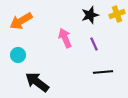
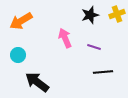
purple line: moved 3 px down; rotated 48 degrees counterclockwise
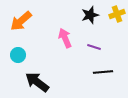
orange arrow: rotated 10 degrees counterclockwise
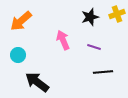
black star: moved 2 px down
pink arrow: moved 2 px left, 2 px down
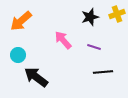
pink arrow: rotated 18 degrees counterclockwise
black arrow: moved 1 px left, 5 px up
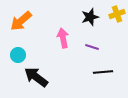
pink arrow: moved 2 px up; rotated 30 degrees clockwise
purple line: moved 2 px left
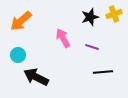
yellow cross: moved 3 px left
pink arrow: rotated 18 degrees counterclockwise
black arrow: rotated 10 degrees counterclockwise
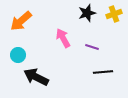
black star: moved 3 px left, 4 px up
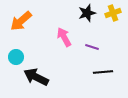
yellow cross: moved 1 px left, 1 px up
pink arrow: moved 1 px right, 1 px up
cyan circle: moved 2 px left, 2 px down
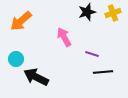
black star: moved 1 px up
purple line: moved 7 px down
cyan circle: moved 2 px down
